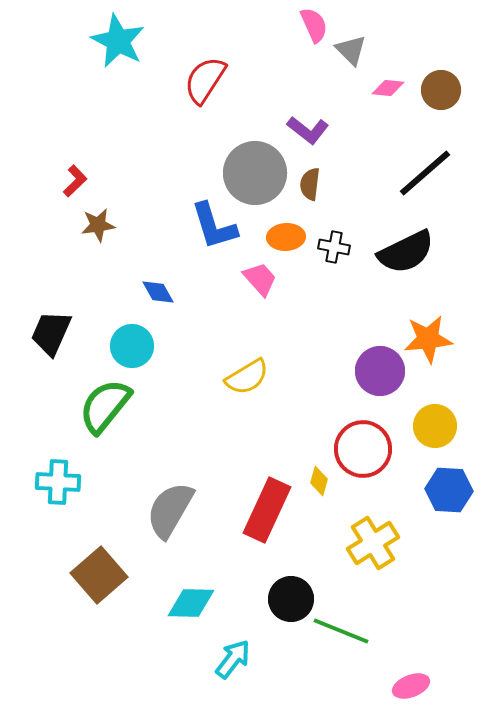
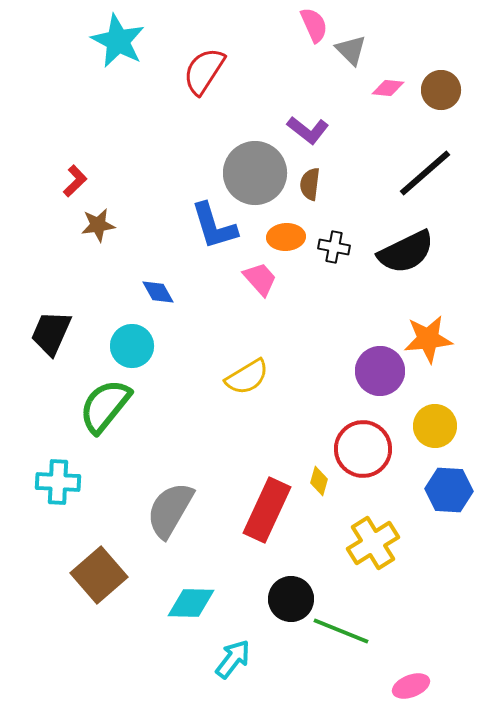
red semicircle: moved 1 px left, 9 px up
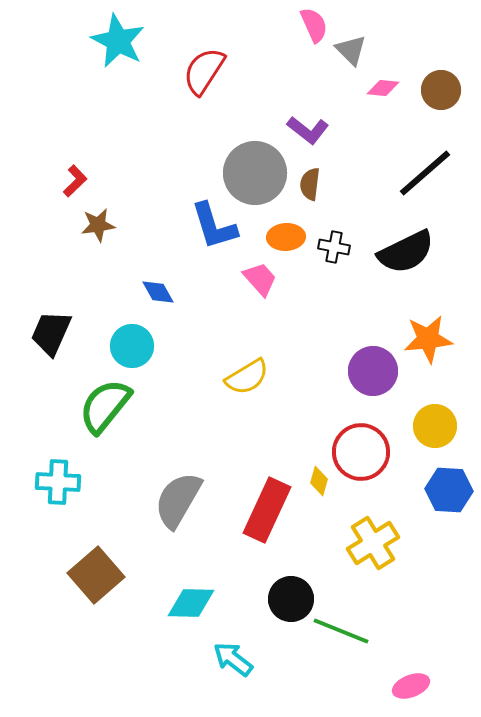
pink diamond: moved 5 px left
purple circle: moved 7 px left
red circle: moved 2 px left, 3 px down
gray semicircle: moved 8 px right, 10 px up
brown square: moved 3 px left
cyan arrow: rotated 90 degrees counterclockwise
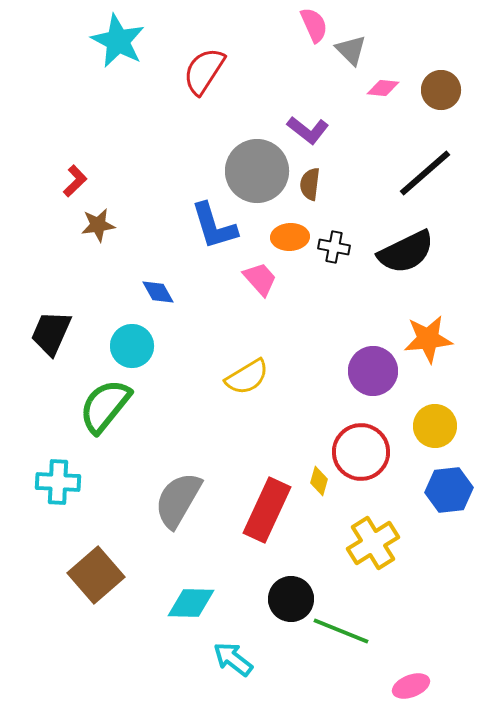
gray circle: moved 2 px right, 2 px up
orange ellipse: moved 4 px right
blue hexagon: rotated 9 degrees counterclockwise
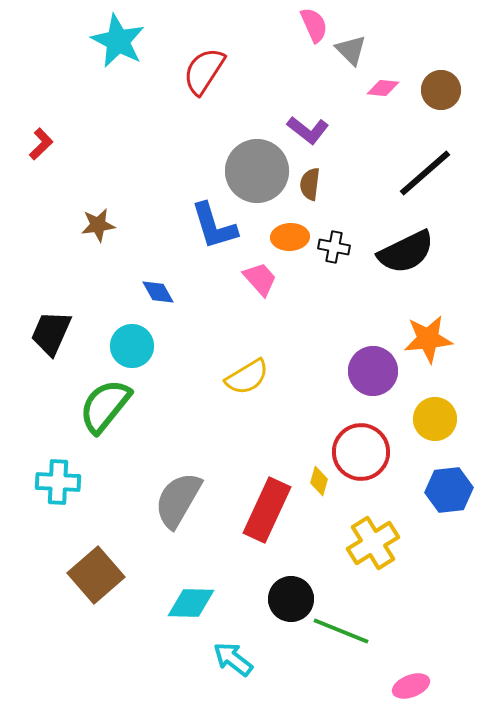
red L-shape: moved 34 px left, 37 px up
yellow circle: moved 7 px up
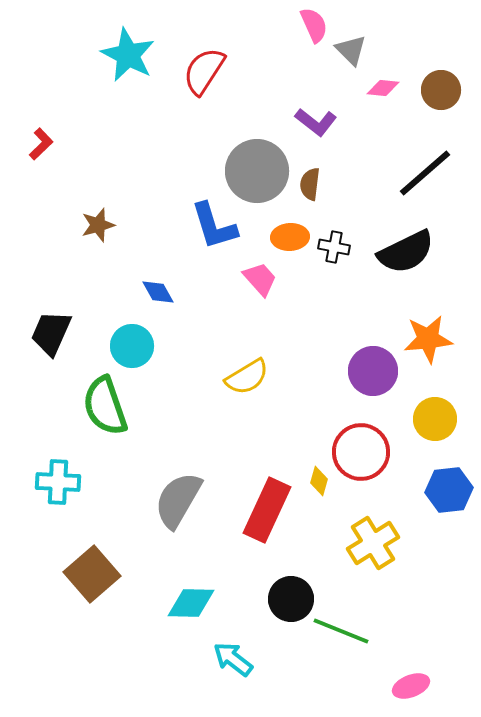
cyan star: moved 10 px right, 14 px down
purple L-shape: moved 8 px right, 8 px up
brown star: rotated 8 degrees counterclockwise
green semicircle: rotated 58 degrees counterclockwise
brown square: moved 4 px left, 1 px up
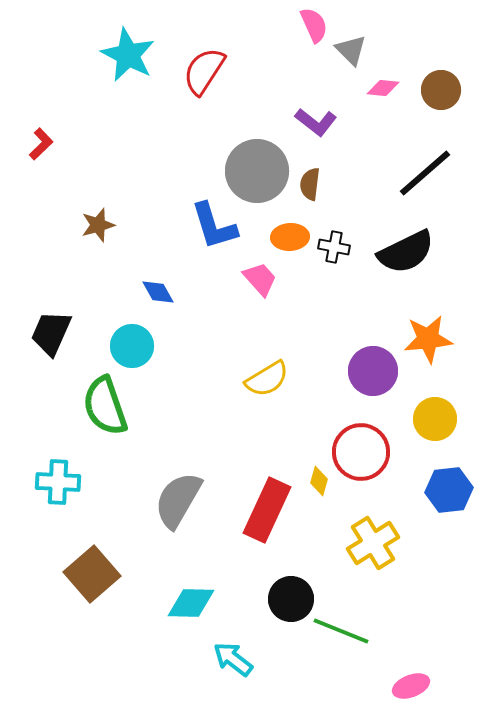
yellow semicircle: moved 20 px right, 2 px down
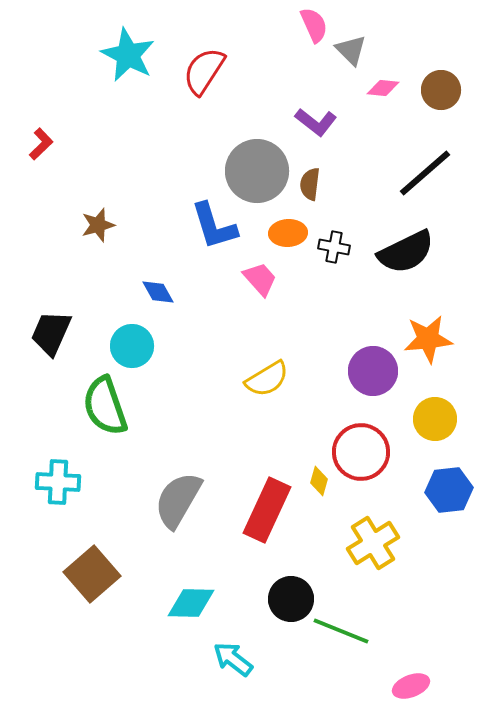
orange ellipse: moved 2 px left, 4 px up
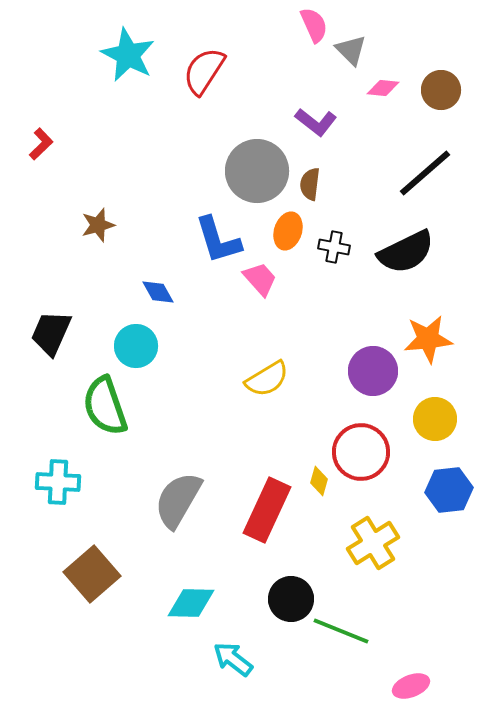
blue L-shape: moved 4 px right, 14 px down
orange ellipse: moved 2 px up; rotated 69 degrees counterclockwise
cyan circle: moved 4 px right
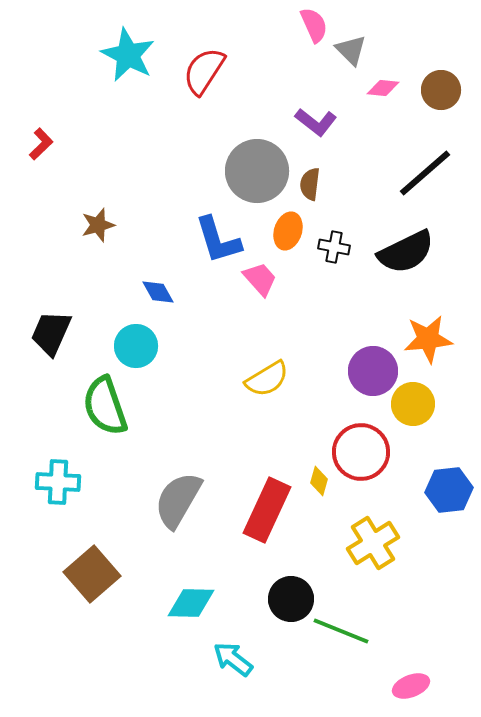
yellow circle: moved 22 px left, 15 px up
